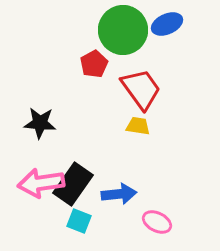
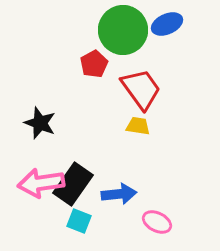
black star: rotated 16 degrees clockwise
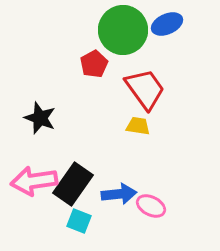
red trapezoid: moved 4 px right
black star: moved 5 px up
pink arrow: moved 7 px left, 2 px up
pink ellipse: moved 6 px left, 16 px up
